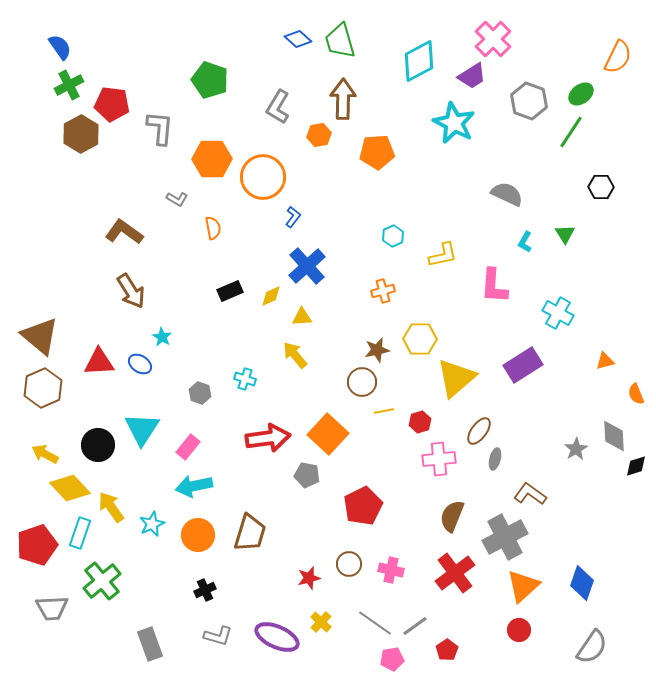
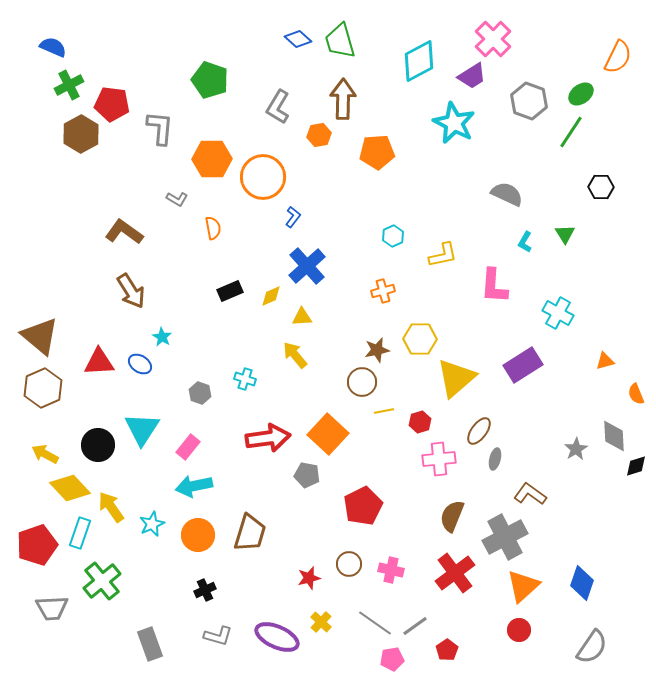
blue semicircle at (60, 47): moved 7 px left; rotated 32 degrees counterclockwise
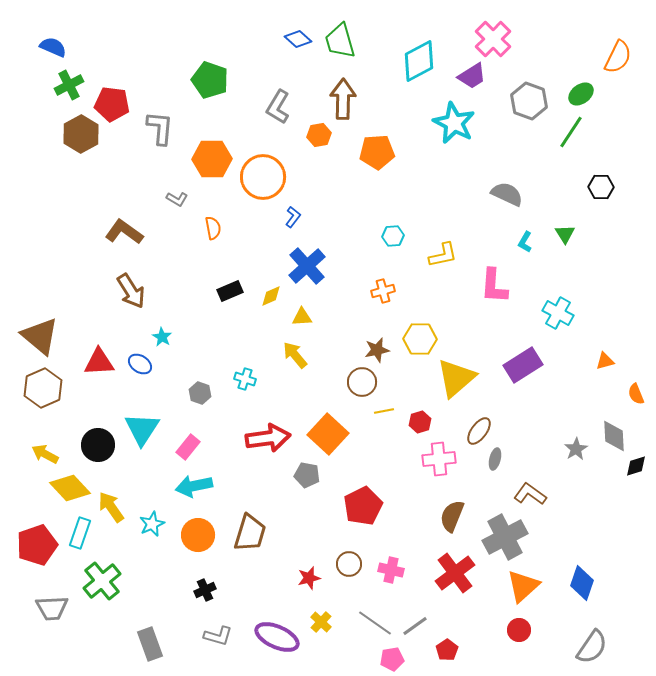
cyan hexagon at (393, 236): rotated 20 degrees clockwise
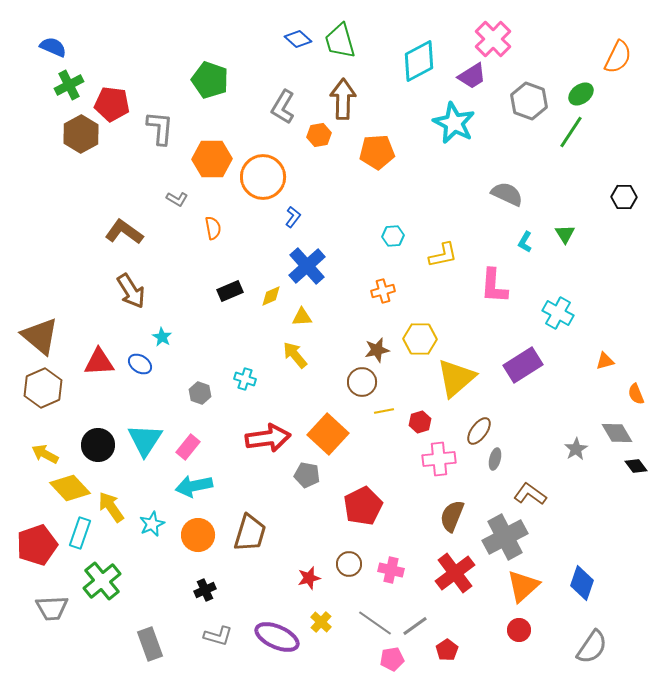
gray L-shape at (278, 107): moved 5 px right
black hexagon at (601, 187): moved 23 px right, 10 px down
cyan triangle at (142, 429): moved 3 px right, 11 px down
gray diamond at (614, 436): moved 3 px right, 3 px up; rotated 28 degrees counterclockwise
black diamond at (636, 466): rotated 70 degrees clockwise
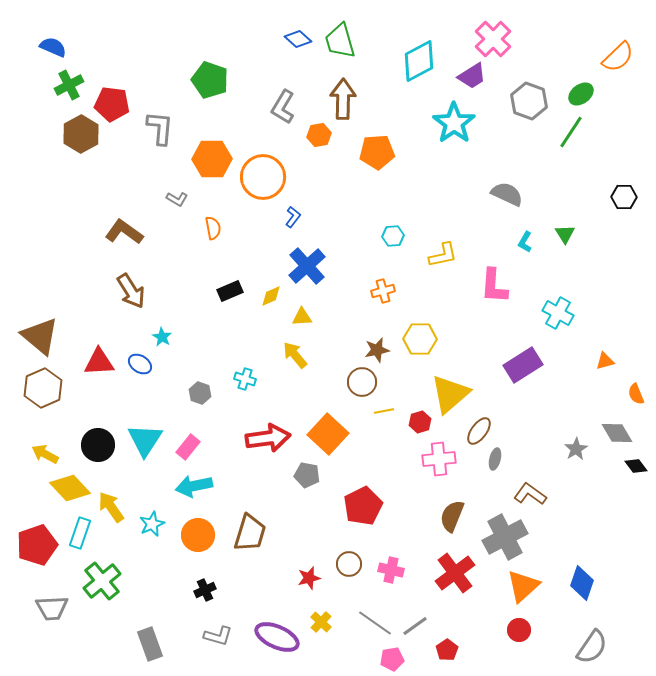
orange semicircle at (618, 57): rotated 20 degrees clockwise
cyan star at (454, 123): rotated 9 degrees clockwise
yellow triangle at (456, 378): moved 6 px left, 16 px down
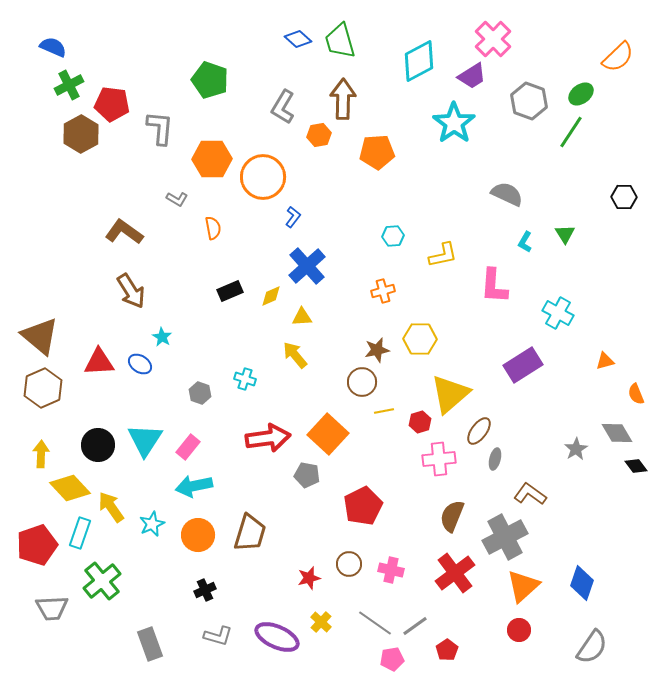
yellow arrow at (45, 454): moved 4 px left; rotated 64 degrees clockwise
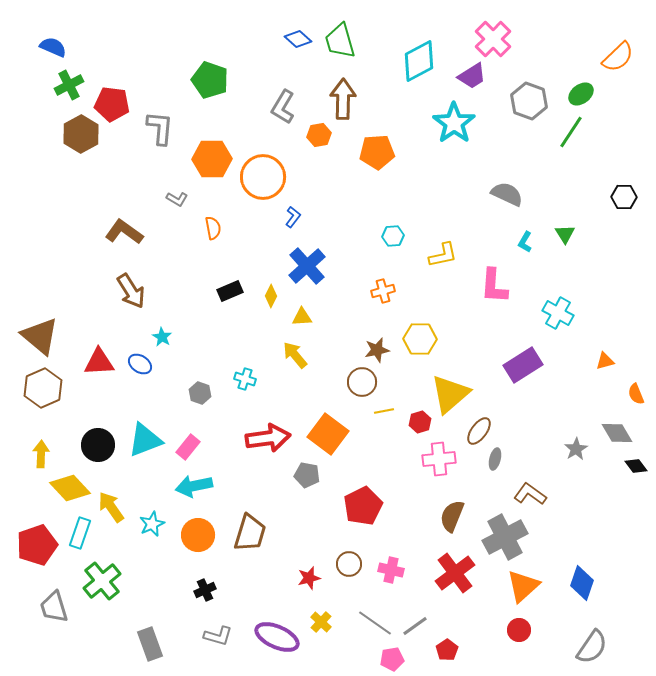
yellow diamond at (271, 296): rotated 40 degrees counterclockwise
orange square at (328, 434): rotated 6 degrees counterclockwise
cyan triangle at (145, 440): rotated 36 degrees clockwise
gray trapezoid at (52, 608): moved 2 px right, 1 px up; rotated 76 degrees clockwise
